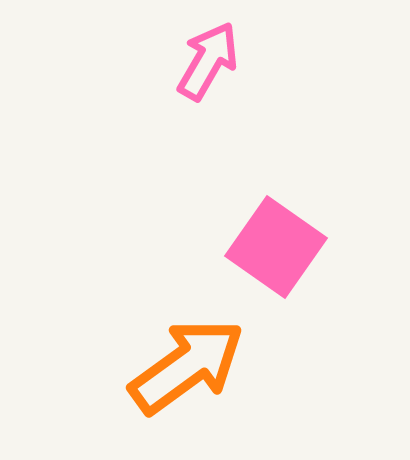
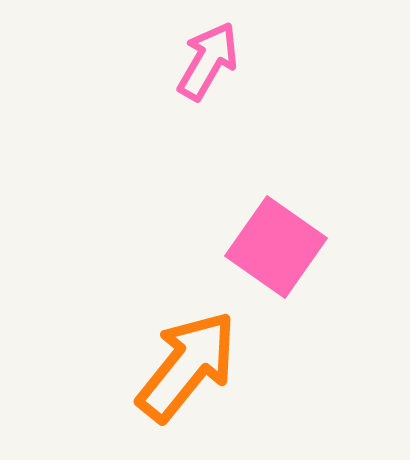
orange arrow: rotated 15 degrees counterclockwise
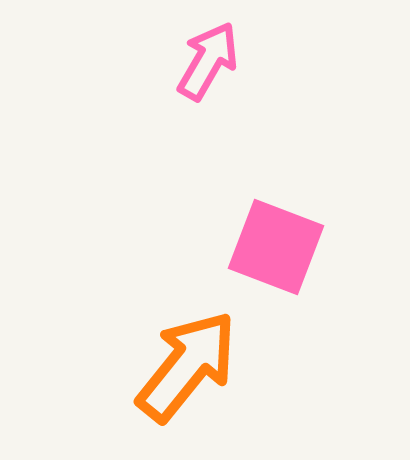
pink square: rotated 14 degrees counterclockwise
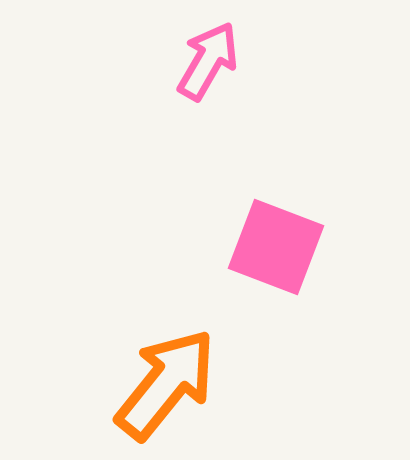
orange arrow: moved 21 px left, 18 px down
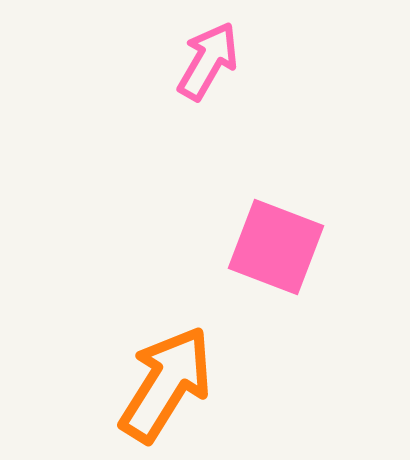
orange arrow: rotated 7 degrees counterclockwise
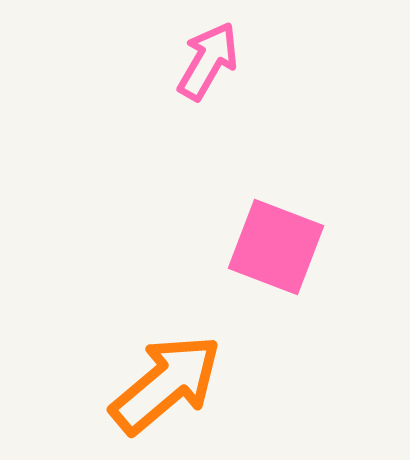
orange arrow: rotated 18 degrees clockwise
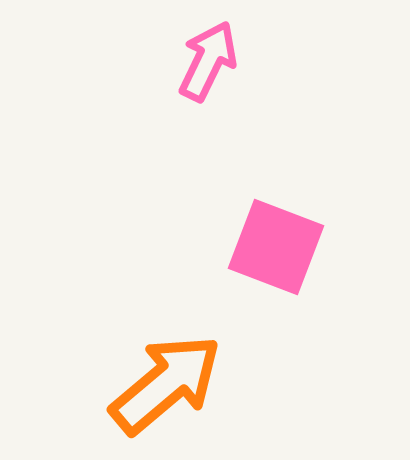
pink arrow: rotated 4 degrees counterclockwise
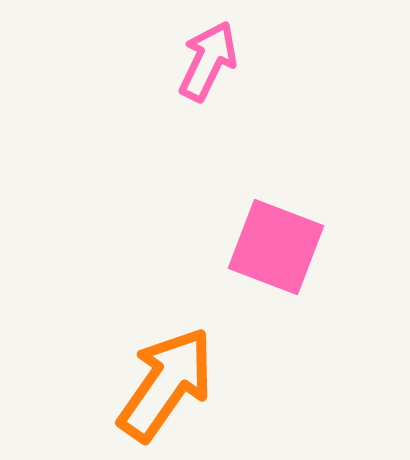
orange arrow: rotated 15 degrees counterclockwise
